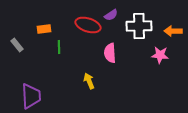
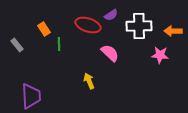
orange rectangle: rotated 64 degrees clockwise
green line: moved 3 px up
pink semicircle: rotated 138 degrees clockwise
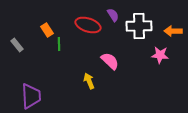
purple semicircle: moved 2 px right; rotated 88 degrees counterclockwise
orange rectangle: moved 3 px right, 1 px down
pink semicircle: moved 8 px down
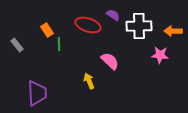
purple semicircle: rotated 24 degrees counterclockwise
purple trapezoid: moved 6 px right, 3 px up
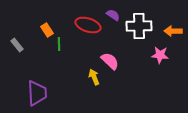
yellow arrow: moved 5 px right, 4 px up
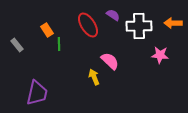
red ellipse: rotated 40 degrees clockwise
orange arrow: moved 8 px up
purple trapezoid: rotated 16 degrees clockwise
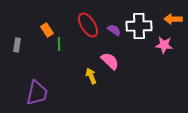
purple semicircle: moved 1 px right, 15 px down
orange arrow: moved 4 px up
gray rectangle: rotated 48 degrees clockwise
pink star: moved 4 px right, 10 px up
yellow arrow: moved 3 px left, 1 px up
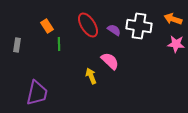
orange arrow: rotated 18 degrees clockwise
white cross: rotated 10 degrees clockwise
orange rectangle: moved 4 px up
pink star: moved 12 px right, 1 px up
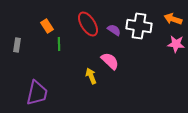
red ellipse: moved 1 px up
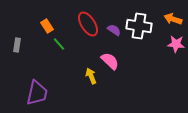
green line: rotated 40 degrees counterclockwise
